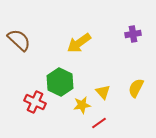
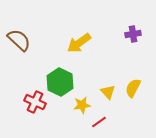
yellow semicircle: moved 3 px left
yellow triangle: moved 5 px right
red line: moved 1 px up
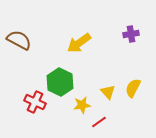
purple cross: moved 2 px left
brown semicircle: rotated 15 degrees counterclockwise
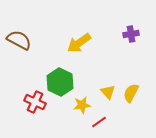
yellow semicircle: moved 2 px left, 5 px down
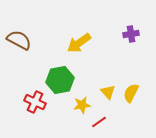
green hexagon: moved 2 px up; rotated 24 degrees clockwise
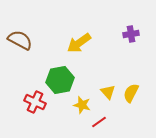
brown semicircle: moved 1 px right
yellow star: rotated 24 degrees clockwise
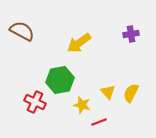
brown semicircle: moved 2 px right, 9 px up
red line: rotated 14 degrees clockwise
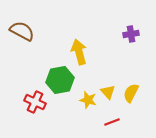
yellow arrow: moved 9 px down; rotated 110 degrees clockwise
yellow star: moved 6 px right, 5 px up
red line: moved 13 px right
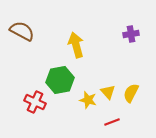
yellow arrow: moved 3 px left, 7 px up
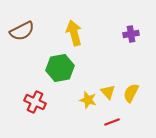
brown semicircle: rotated 125 degrees clockwise
yellow arrow: moved 2 px left, 12 px up
green hexagon: moved 12 px up
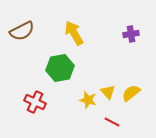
yellow arrow: rotated 15 degrees counterclockwise
yellow semicircle: rotated 24 degrees clockwise
red line: rotated 49 degrees clockwise
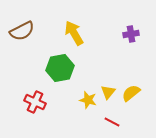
yellow triangle: rotated 21 degrees clockwise
